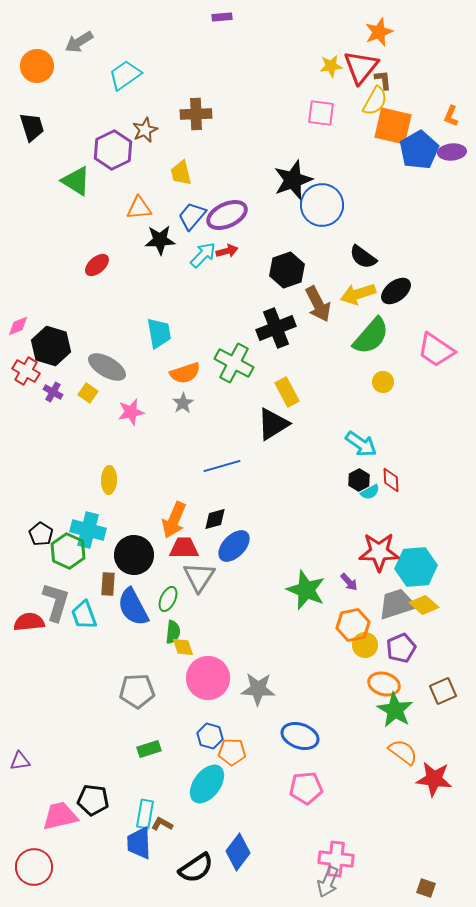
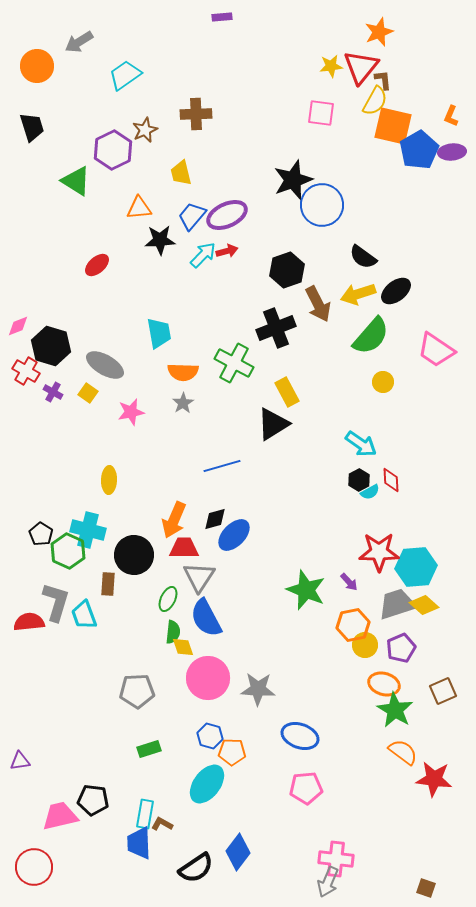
gray ellipse at (107, 367): moved 2 px left, 2 px up
orange semicircle at (185, 373): moved 2 px left, 1 px up; rotated 20 degrees clockwise
blue ellipse at (234, 546): moved 11 px up
blue semicircle at (133, 607): moved 73 px right, 11 px down
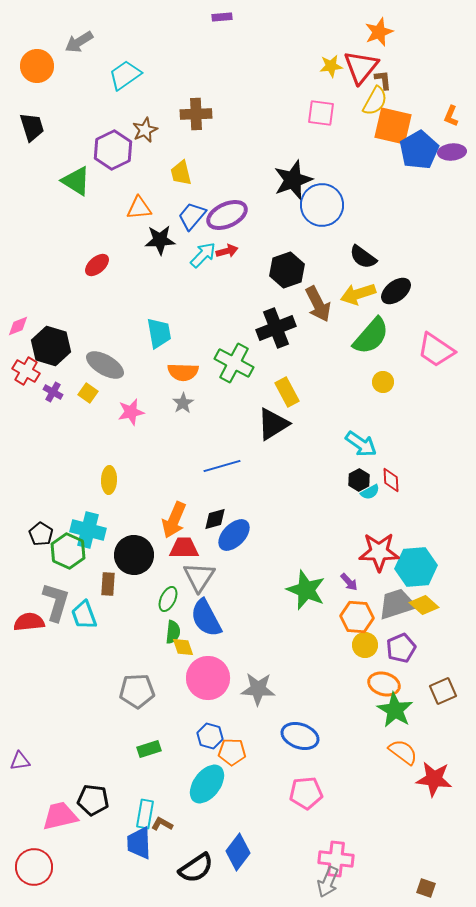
orange hexagon at (353, 625): moved 4 px right, 8 px up; rotated 16 degrees clockwise
pink pentagon at (306, 788): moved 5 px down
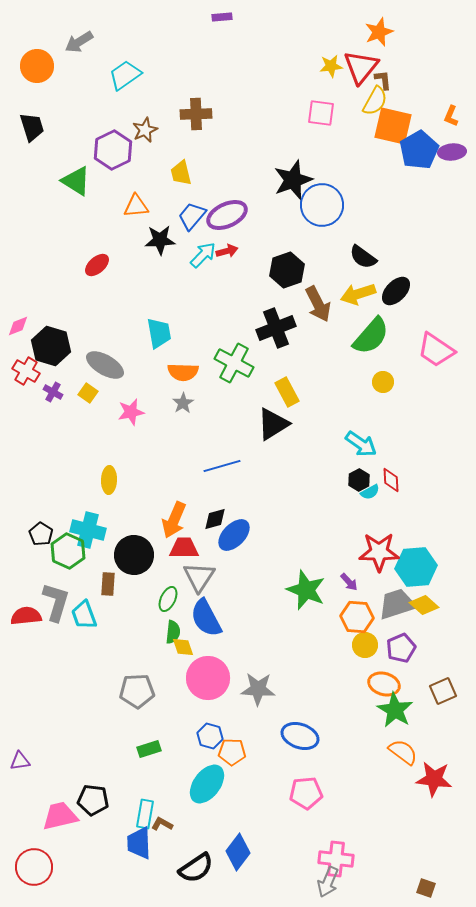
orange triangle at (139, 208): moved 3 px left, 2 px up
black ellipse at (396, 291): rotated 8 degrees counterclockwise
red semicircle at (29, 622): moved 3 px left, 6 px up
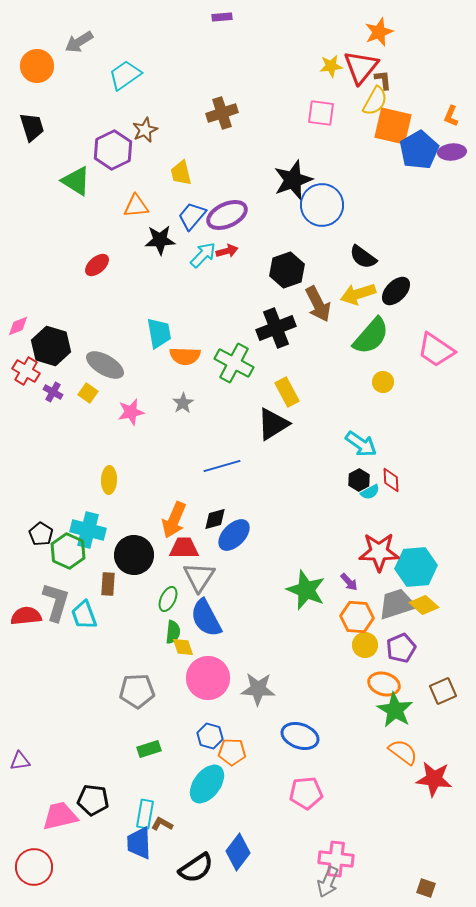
brown cross at (196, 114): moved 26 px right, 1 px up; rotated 16 degrees counterclockwise
orange semicircle at (183, 372): moved 2 px right, 16 px up
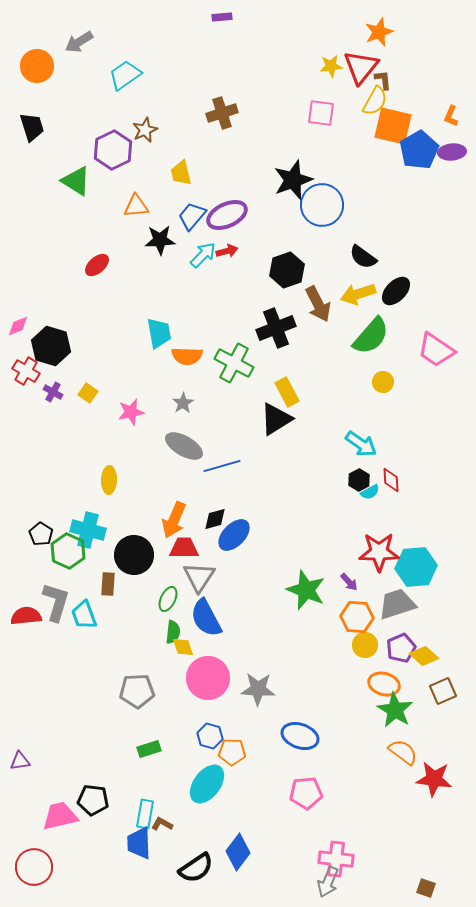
orange semicircle at (185, 356): moved 2 px right
gray ellipse at (105, 365): moved 79 px right, 81 px down
black triangle at (273, 424): moved 3 px right, 5 px up
yellow diamond at (424, 605): moved 51 px down
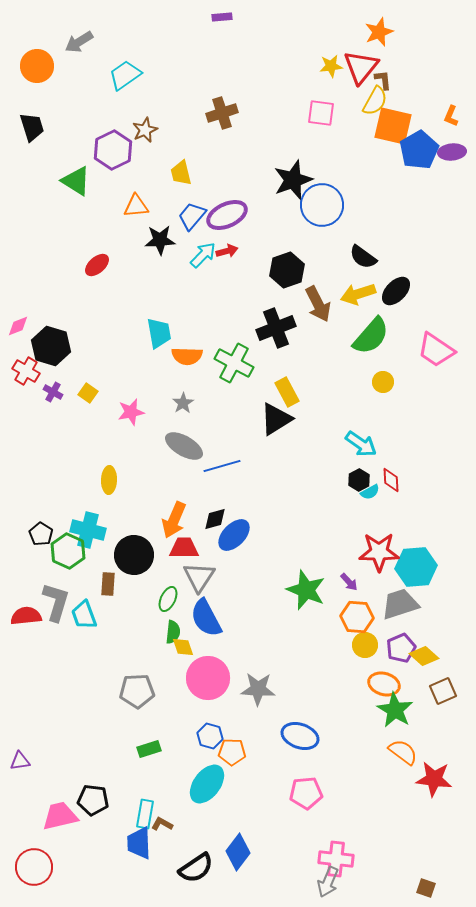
gray trapezoid at (397, 604): moved 3 px right
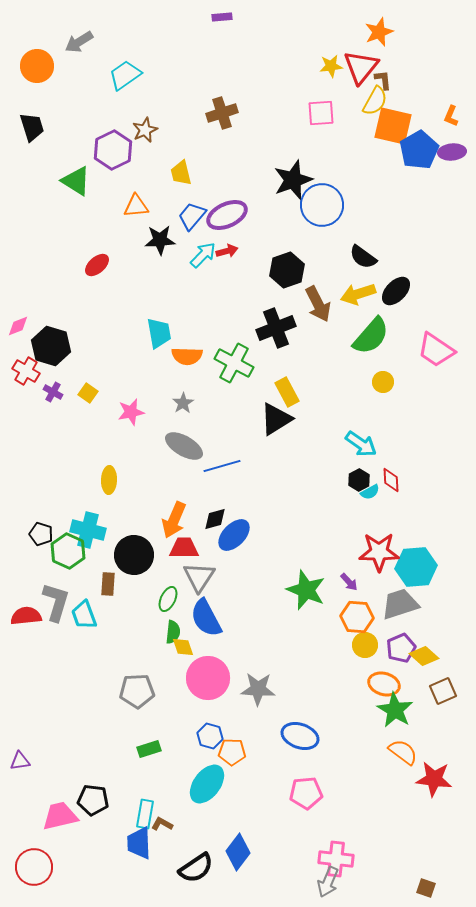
pink square at (321, 113): rotated 12 degrees counterclockwise
black pentagon at (41, 534): rotated 15 degrees counterclockwise
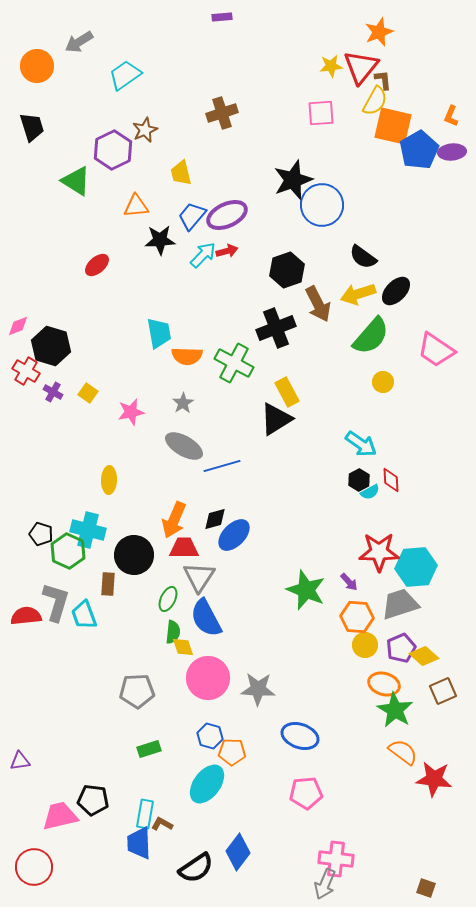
gray arrow at (328, 882): moved 3 px left, 2 px down
